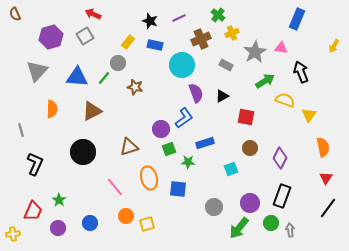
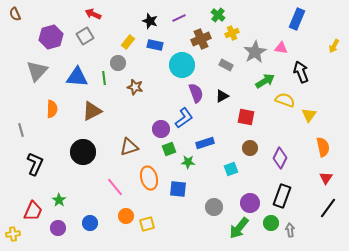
green line at (104, 78): rotated 48 degrees counterclockwise
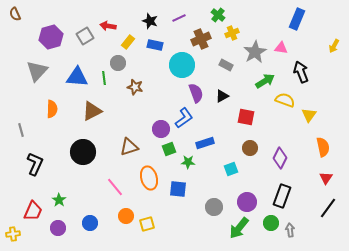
red arrow at (93, 14): moved 15 px right, 12 px down; rotated 14 degrees counterclockwise
purple circle at (250, 203): moved 3 px left, 1 px up
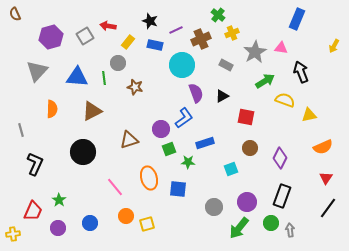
purple line at (179, 18): moved 3 px left, 12 px down
yellow triangle at (309, 115): rotated 42 degrees clockwise
brown triangle at (129, 147): moved 7 px up
orange semicircle at (323, 147): rotated 78 degrees clockwise
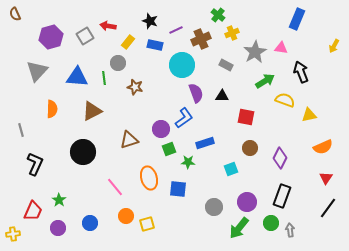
black triangle at (222, 96): rotated 32 degrees clockwise
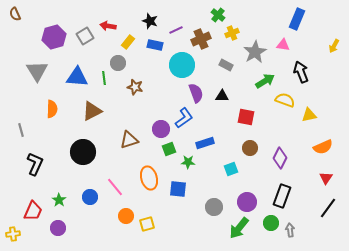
purple hexagon at (51, 37): moved 3 px right
pink triangle at (281, 48): moved 2 px right, 3 px up
gray triangle at (37, 71): rotated 15 degrees counterclockwise
blue circle at (90, 223): moved 26 px up
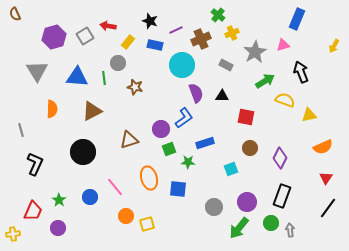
pink triangle at (283, 45): rotated 24 degrees counterclockwise
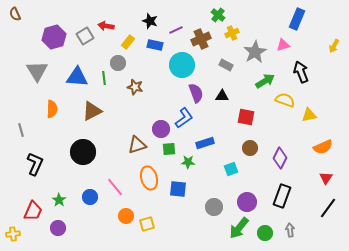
red arrow at (108, 26): moved 2 px left
brown triangle at (129, 140): moved 8 px right, 5 px down
green square at (169, 149): rotated 16 degrees clockwise
green circle at (271, 223): moved 6 px left, 10 px down
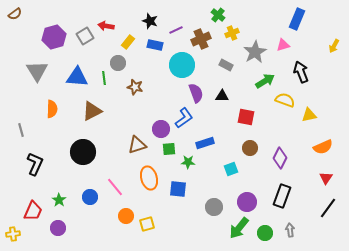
brown semicircle at (15, 14): rotated 104 degrees counterclockwise
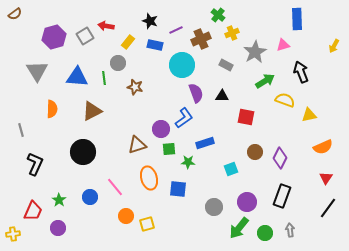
blue rectangle at (297, 19): rotated 25 degrees counterclockwise
brown circle at (250, 148): moved 5 px right, 4 px down
